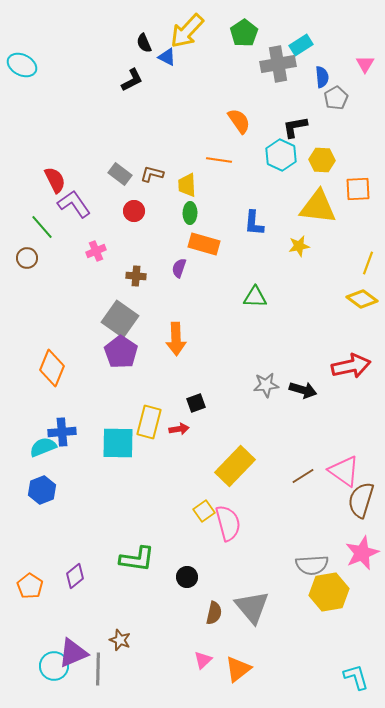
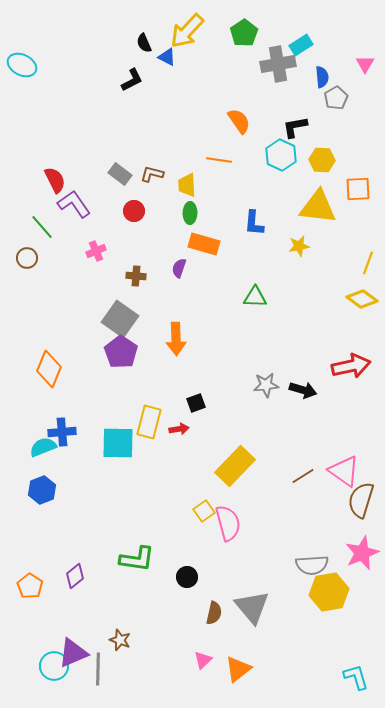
orange diamond at (52, 368): moved 3 px left, 1 px down
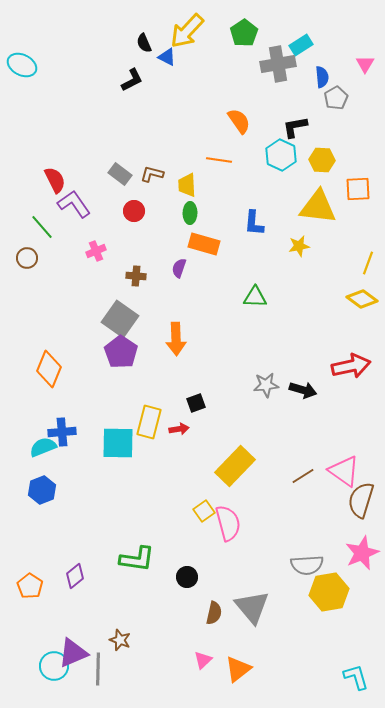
gray semicircle at (312, 565): moved 5 px left
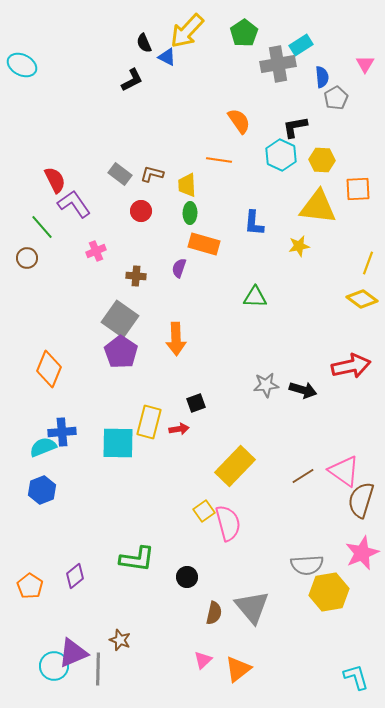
red circle at (134, 211): moved 7 px right
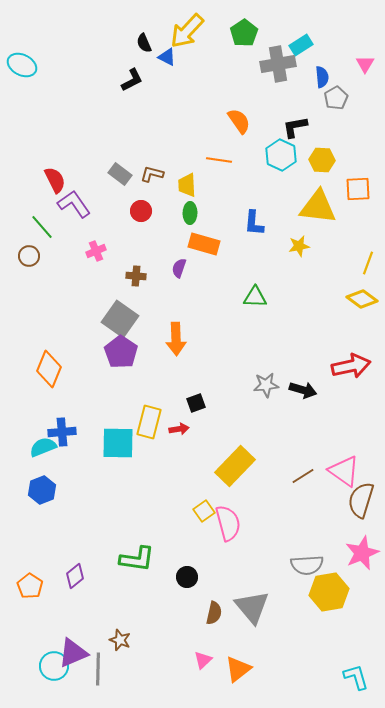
brown circle at (27, 258): moved 2 px right, 2 px up
